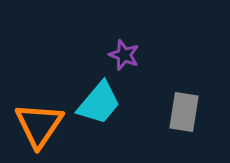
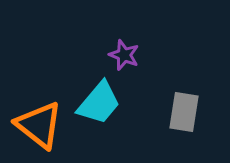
orange triangle: rotated 26 degrees counterclockwise
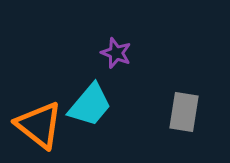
purple star: moved 8 px left, 2 px up
cyan trapezoid: moved 9 px left, 2 px down
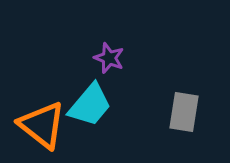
purple star: moved 7 px left, 5 px down
orange triangle: moved 3 px right
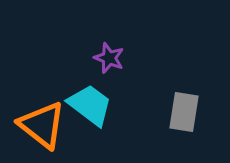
cyan trapezoid: rotated 93 degrees counterclockwise
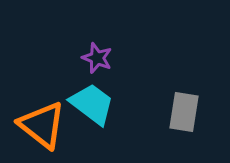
purple star: moved 12 px left
cyan trapezoid: moved 2 px right, 1 px up
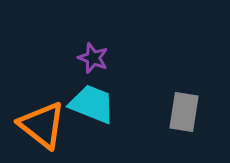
purple star: moved 4 px left
cyan trapezoid: rotated 15 degrees counterclockwise
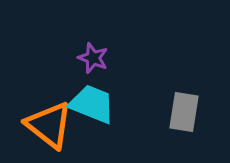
orange triangle: moved 7 px right
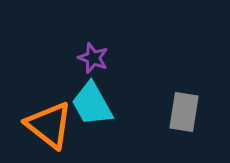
cyan trapezoid: rotated 141 degrees counterclockwise
